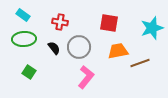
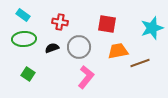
red square: moved 2 px left, 1 px down
black semicircle: moved 2 px left; rotated 72 degrees counterclockwise
green square: moved 1 px left, 2 px down
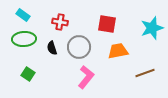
black semicircle: rotated 88 degrees counterclockwise
brown line: moved 5 px right, 10 px down
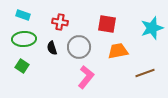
cyan rectangle: rotated 16 degrees counterclockwise
green square: moved 6 px left, 8 px up
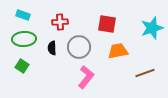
red cross: rotated 14 degrees counterclockwise
black semicircle: rotated 16 degrees clockwise
